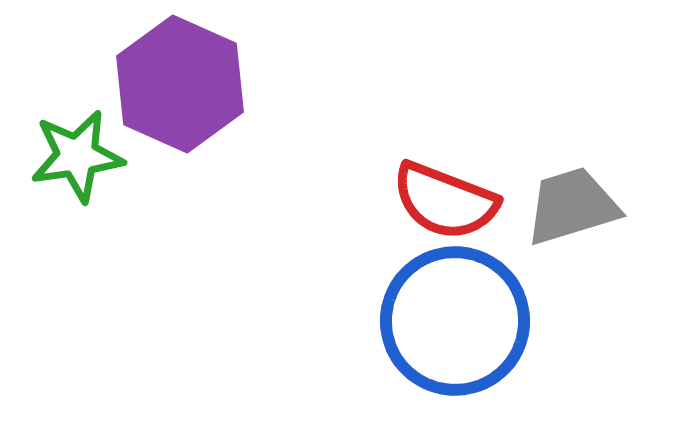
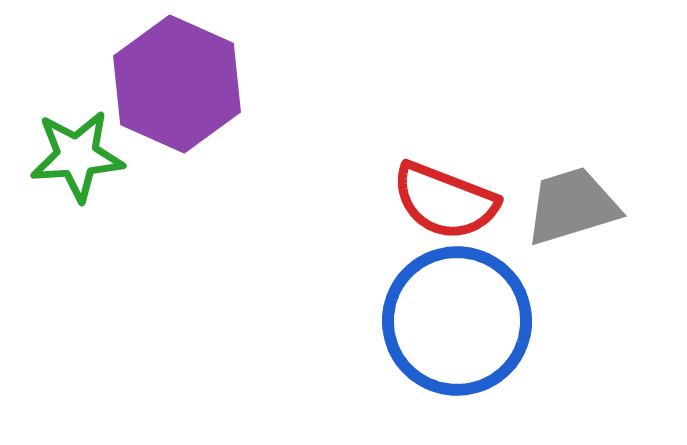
purple hexagon: moved 3 px left
green star: rotated 4 degrees clockwise
blue circle: moved 2 px right
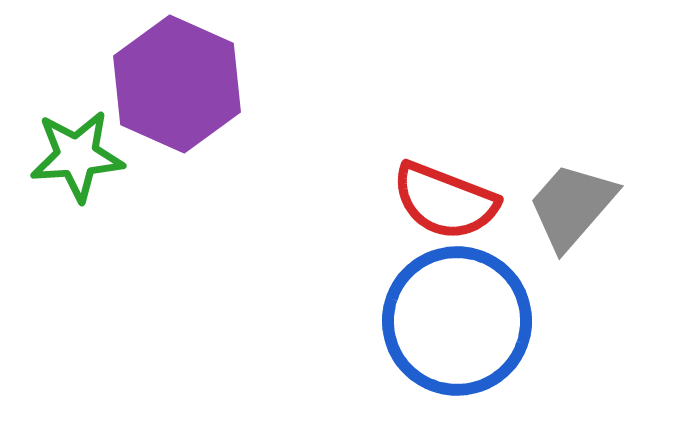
gray trapezoid: rotated 32 degrees counterclockwise
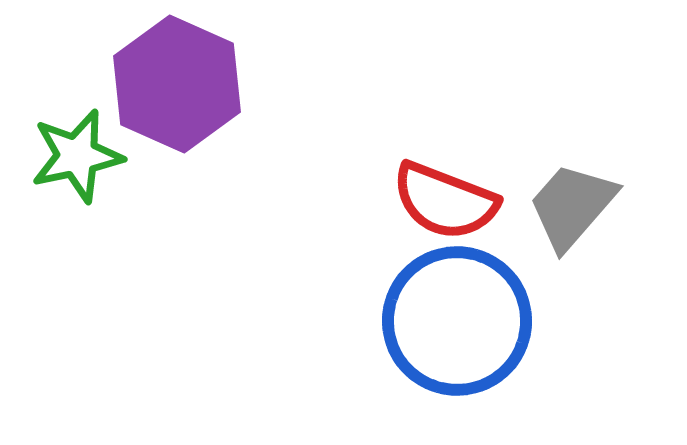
green star: rotated 8 degrees counterclockwise
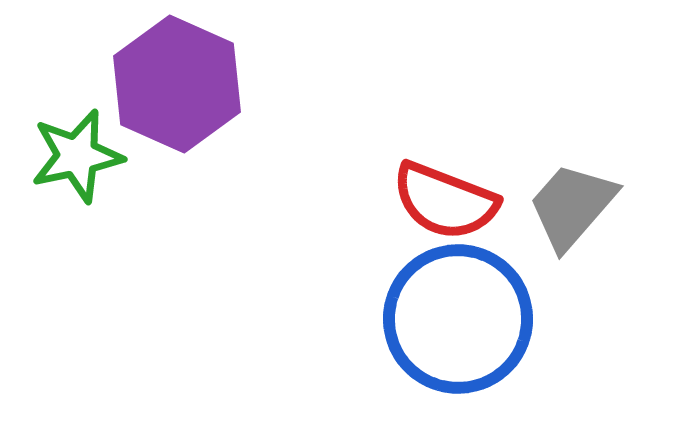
blue circle: moved 1 px right, 2 px up
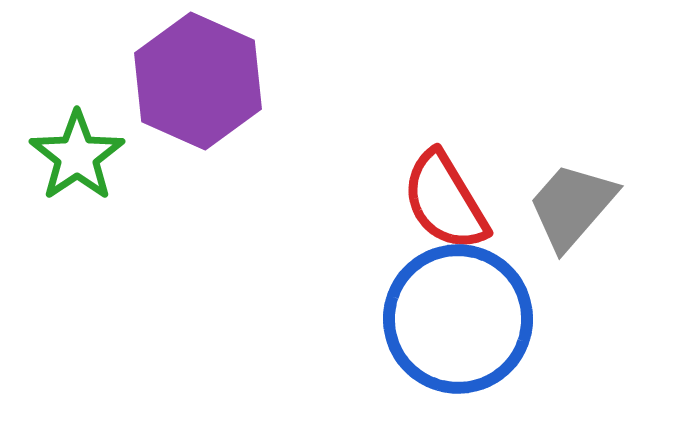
purple hexagon: moved 21 px right, 3 px up
green star: rotated 22 degrees counterclockwise
red semicircle: rotated 38 degrees clockwise
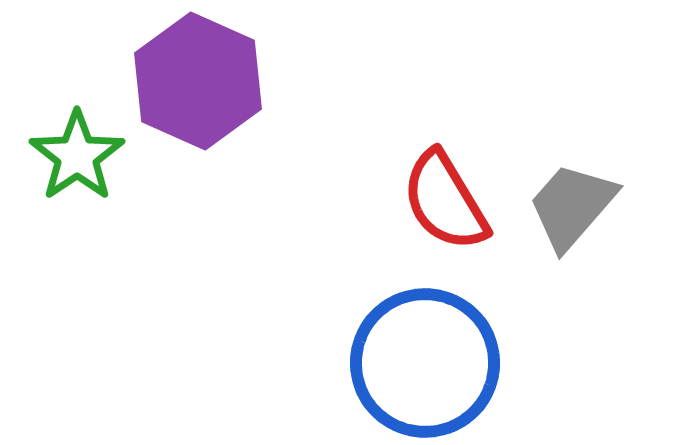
blue circle: moved 33 px left, 44 px down
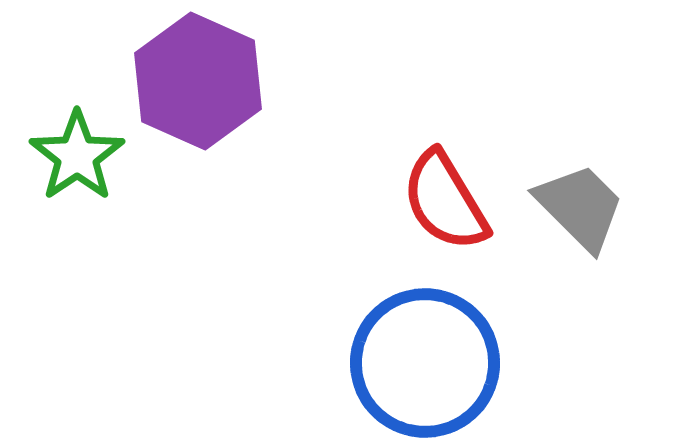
gray trapezoid: moved 8 px right, 1 px down; rotated 94 degrees clockwise
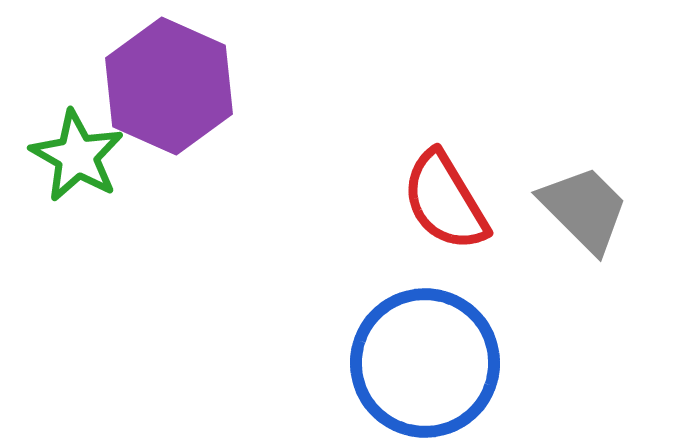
purple hexagon: moved 29 px left, 5 px down
green star: rotated 8 degrees counterclockwise
gray trapezoid: moved 4 px right, 2 px down
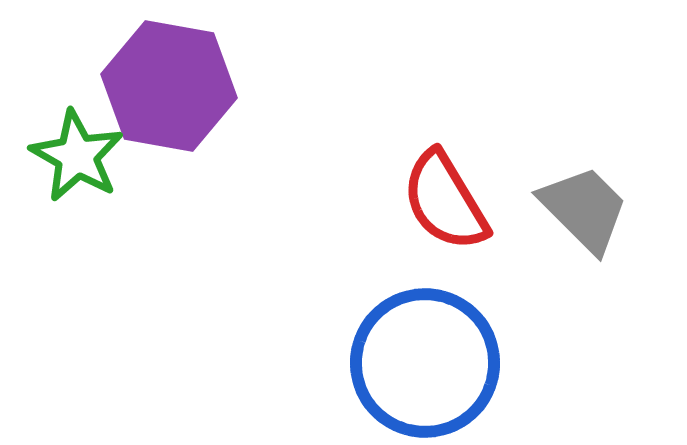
purple hexagon: rotated 14 degrees counterclockwise
